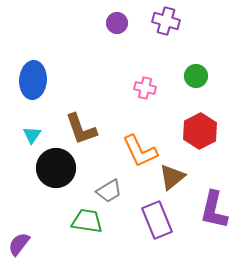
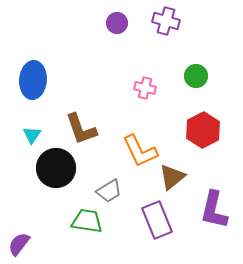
red hexagon: moved 3 px right, 1 px up
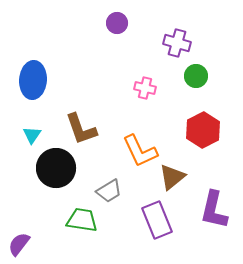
purple cross: moved 11 px right, 22 px down
green trapezoid: moved 5 px left, 1 px up
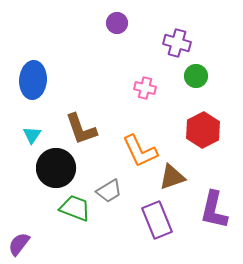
brown triangle: rotated 20 degrees clockwise
green trapezoid: moved 7 px left, 12 px up; rotated 12 degrees clockwise
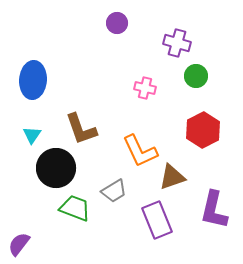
gray trapezoid: moved 5 px right
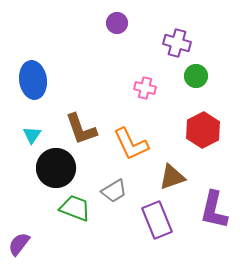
blue ellipse: rotated 12 degrees counterclockwise
orange L-shape: moved 9 px left, 7 px up
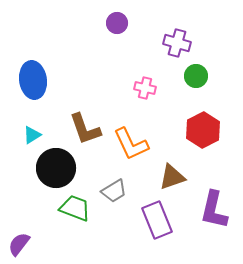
brown L-shape: moved 4 px right
cyan triangle: rotated 24 degrees clockwise
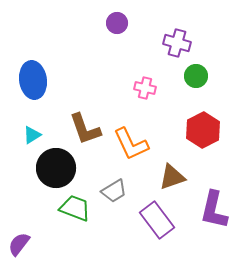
purple rectangle: rotated 15 degrees counterclockwise
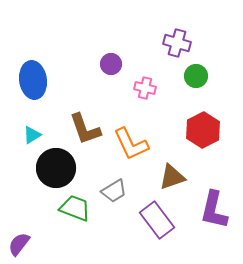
purple circle: moved 6 px left, 41 px down
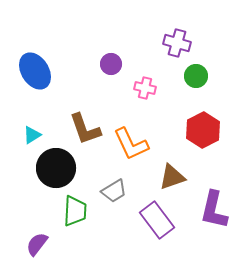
blue ellipse: moved 2 px right, 9 px up; rotated 24 degrees counterclockwise
green trapezoid: moved 3 px down; rotated 72 degrees clockwise
purple semicircle: moved 18 px right
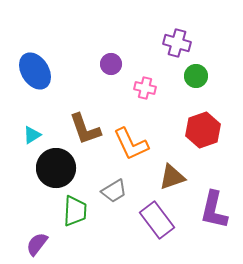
red hexagon: rotated 8 degrees clockwise
